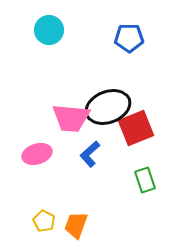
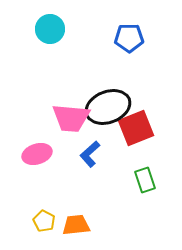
cyan circle: moved 1 px right, 1 px up
orange trapezoid: rotated 64 degrees clockwise
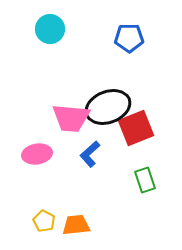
pink ellipse: rotated 8 degrees clockwise
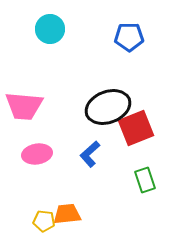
blue pentagon: moved 1 px up
pink trapezoid: moved 47 px left, 12 px up
yellow pentagon: rotated 20 degrees counterclockwise
orange trapezoid: moved 9 px left, 11 px up
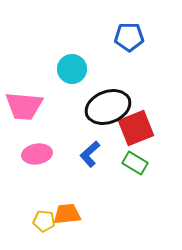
cyan circle: moved 22 px right, 40 px down
green rectangle: moved 10 px left, 17 px up; rotated 40 degrees counterclockwise
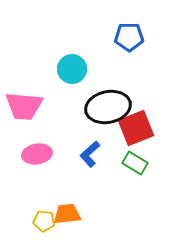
black ellipse: rotated 9 degrees clockwise
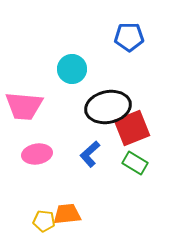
red square: moved 4 px left
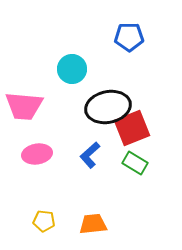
blue L-shape: moved 1 px down
orange trapezoid: moved 26 px right, 10 px down
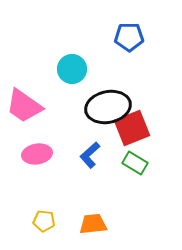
pink trapezoid: rotated 30 degrees clockwise
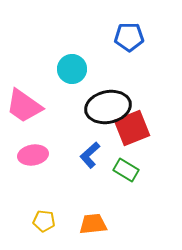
pink ellipse: moved 4 px left, 1 px down
green rectangle: moved 9 px left, 7 px down
